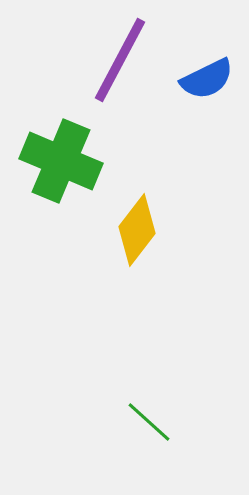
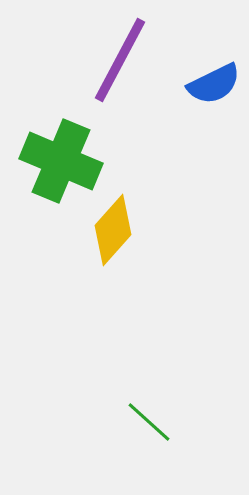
blue semicircle: moved 7 px right, 5 px down
yellow diamond: moved 24 px left; rotated 4 degrees clockwise
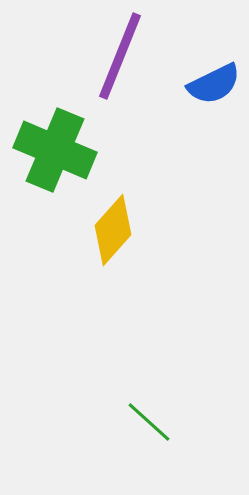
purple line: moved 4 px up; rotated 6 degrees counterclockwise
green cross: moved 6 px left, 11 px up
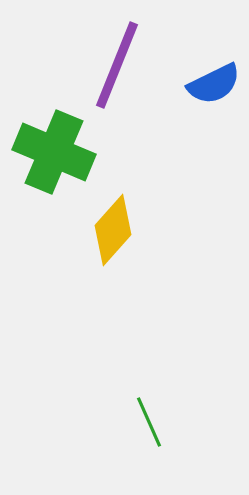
purple line: moved 3 px left, 9 px down
green cross: moved 1 px left, 2 px down
green line: rotated 24 degrees clockwise
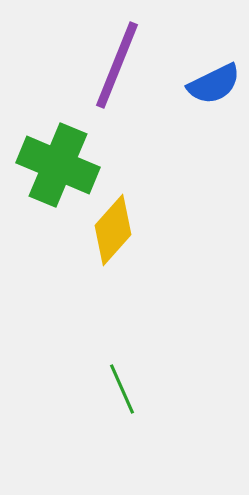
green cross: moved 4 px right, 13 px down
green line: moved 27 px left, 33 px up
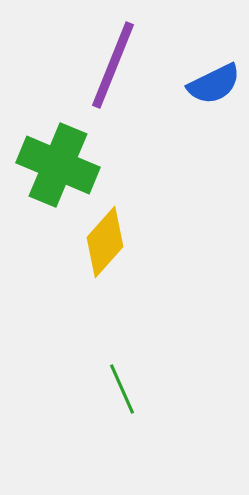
purple line: moved 4 px left
yellow diamond: moved 8 px left, 12 px down
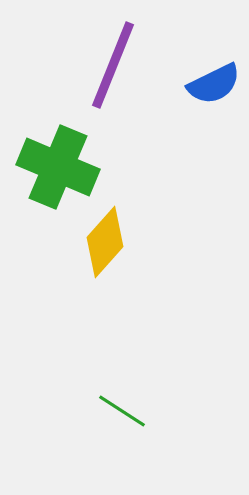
green cross: moved 2 px down
green line: moved 22 px down; rotated 33 degrees counterclockwise
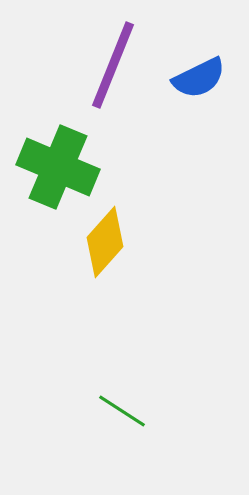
blue semicircle: moved 15 px left, 6 px up
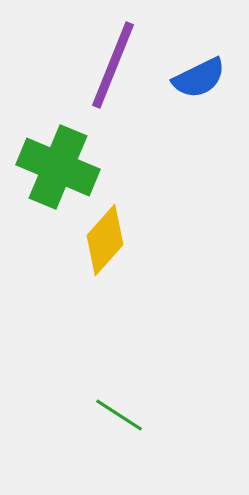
yellow diamond: moved 2 px up
green line: moved 3 px left, 4 px down
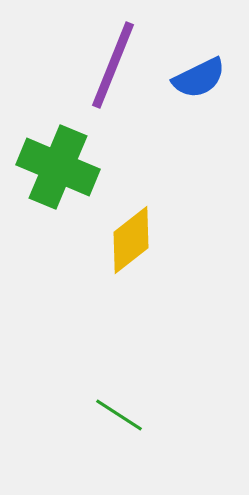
yellow diamond: moved 26 px right; rotated 10 degrees clockwise
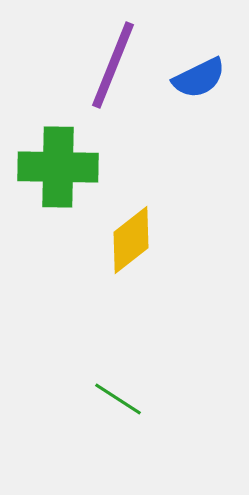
green cross: rotated 22 degrees counterclockwise
green line: moved 1 px left, 16 px up
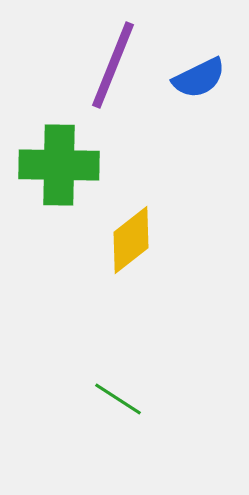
green cross: moved 1 px right, 2 px up
